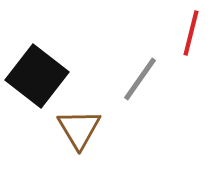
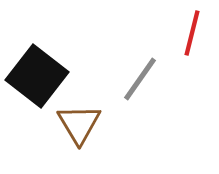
red line: moved 1 px right
brown triangle: moved 5 px up
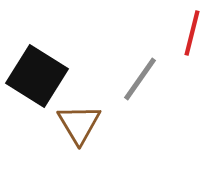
black square: rotated 6 degrees counterclockwise
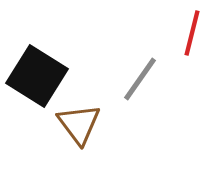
brown triangle: rotated 6 degrees counterclockwise
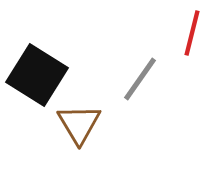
black square: moved 1 px up
brown triangle: rotated 6 degrees clockwise
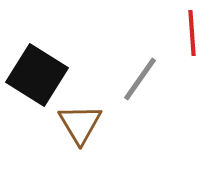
red line: rotated 18 degrees counterclockwise
brown triangle: moved 1 px right
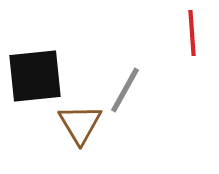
black square: moved 2 px left, 1 px down; rotated 38 degrees counterclockwise
gray line: moved 15 px left, 11 px down; rotated 6 degrees counterclockwise
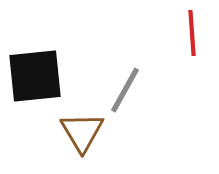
brown triangle: moved 2 px right, 8 px down
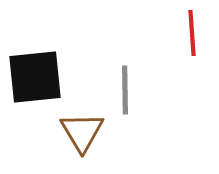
black square: moved 1 px down
gray line: rotated 30 degrees counterclockwise
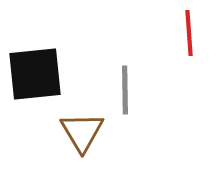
red line: moved 3 px left
black square: moved 3 px up
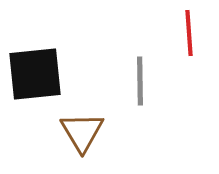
gray line: moved 15 px right, 9 px up
